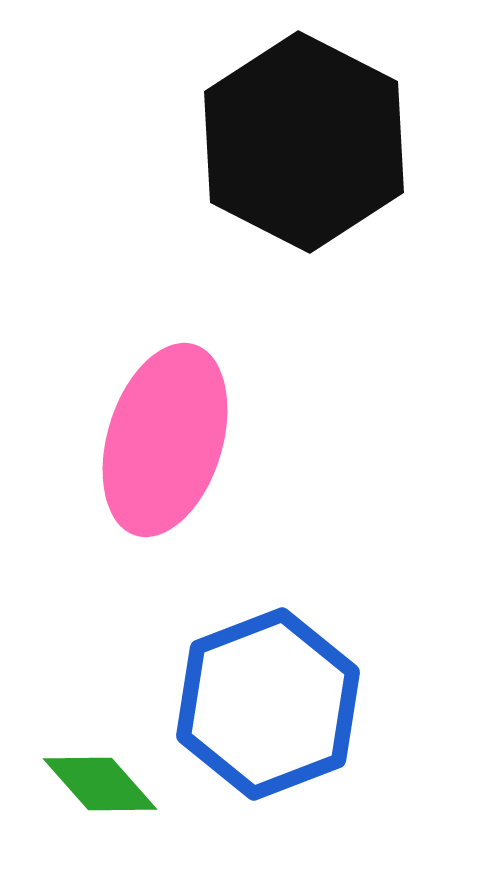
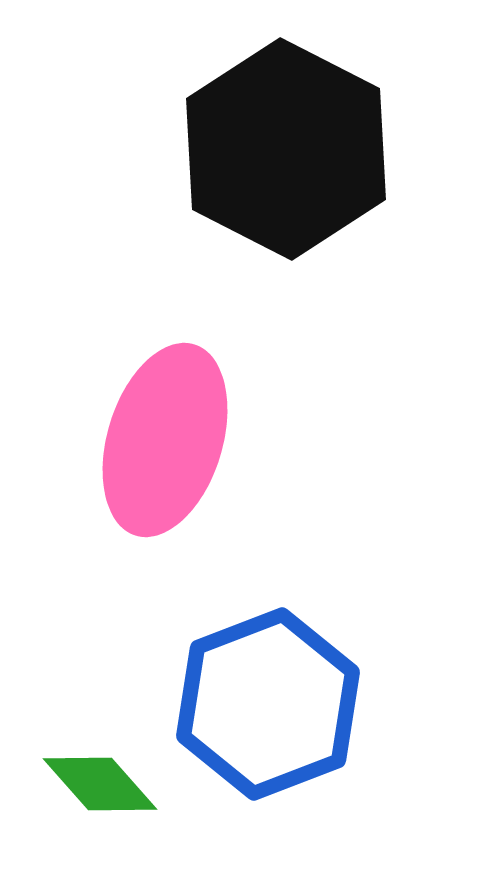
black hexagon: moved 18 px left, 7 px down
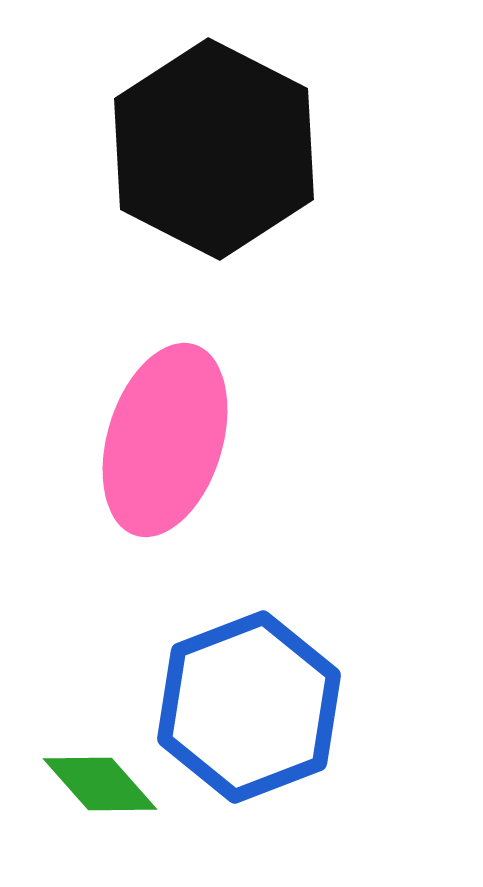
black hexagon: moved 72 px left
blue hexagon: moved 19 px left, 3 px down
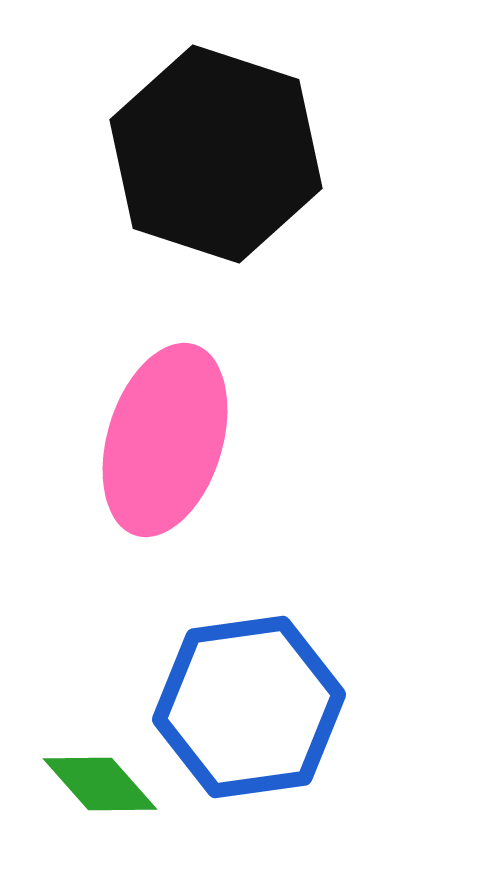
black hexagon: moved 2 px right, 5 px down; rotated 9 degrees counterclockwise
blue hexagon: rotated 13 degrees clockwise
